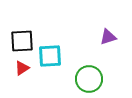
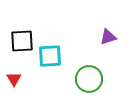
red triangle: moved 8 px left, 11 px down; rotated 28 degrees counterclockwise
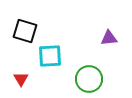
purple triangle: moved 1 px right, 1 px down; rotated 12 degrees clockwise
black square: moved 3 px right, 10 px up; rotated 20 degrees clockwise
red triangle: moved 7 px right
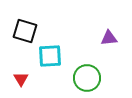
green circle: moved 2 px left, 1 px up
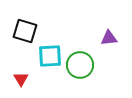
green circle: moved 7 px left, 13 px up
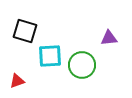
green circle: moved 2 px right
red triangle: moved 4 px left, 2 px down; rotated 42 degrees clockwise
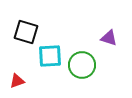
black square: moved 1 px right, 1 px down
purple triangle: rotated 24 degrees clockwise
